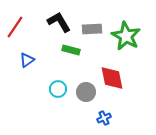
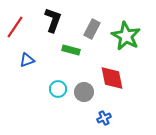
black L-shape: moved 6 px left, 2 px up; rotated 50 degrees clockwise
gray rectangle: rotated 60 degrees counterclockwise
blue triangle: rotated 14 degrees clockwise
gray circle: moved 2 px left
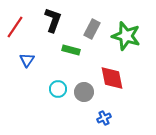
green star: rotated 12 degrees counterclockwise
blue triangle: rotated 35 degrees counterclockwise
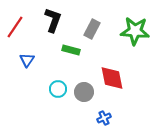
green star: moved 9 px right, 5 px up; rotated 12 degrees counterclockwise
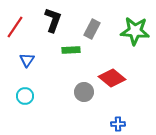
green rectangle: rotated 18 degrees counterclockwise
red diamond: rotated 40 degrees counterclockwise
cyan circle: moved 33 px left, 7 px down
blue cross: moved 14 px right, 6 px down; rotated 24 degrees clockwise
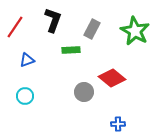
green star: rotated 24 degrees clockwise
blue triangle: rotated 35 degrees clockwise
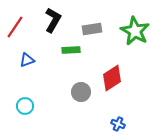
black L-shape: rotated 10 degrees clockwise
gray rectangle: rotated 54 degrees clockwise
red diamond: rotated 72 degrees counterclockwise
gray circle: moved 3 px left
cyan circle: moved 10 px down
blue cross: rotated 24 degrees clockwise
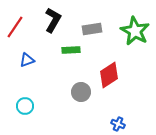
red diamond: moved 3 px left, 3 px up
